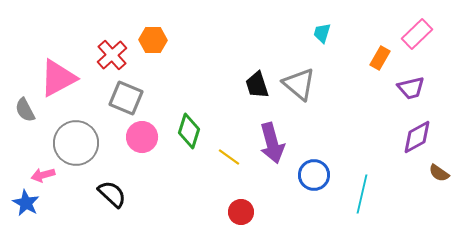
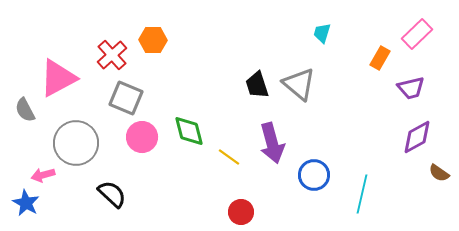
green diamond: rotated 32 degrees counterclockwise
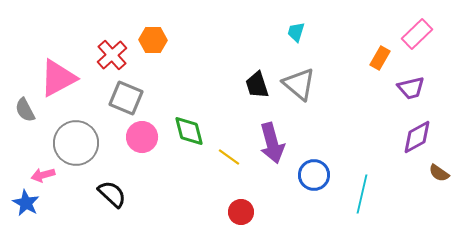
cyan trapezoid: moved 26 px left, 1 px up
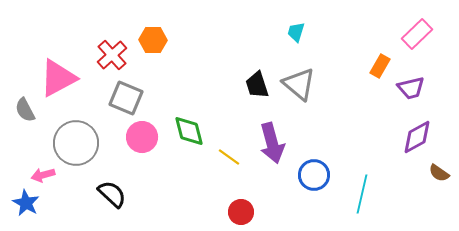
orange rectangle: moved 8 px down
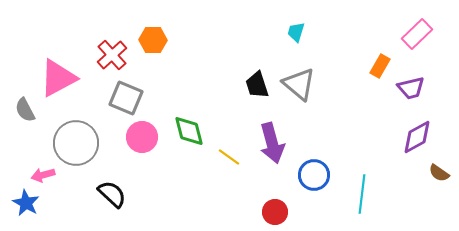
cyan line: rotated 6 degrees counterclockwise
red circle: moved 34 px right
